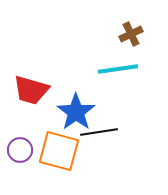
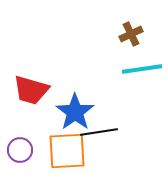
cyan line: moved 24 px right
blue star: moved 1 px left
orange square: moved 8 px right; rotated 18 degrees counterclockwise
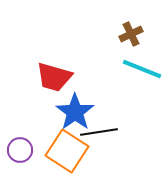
cyan line: rotated 30 degrees clockwise
red trapezoid: moved 23 px right, 13 px up
orange square: rotated 36 degrees clockwise
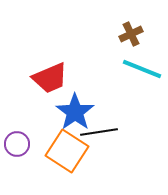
red trapezoid: moved 4 px left, 1 px down; rotated 39 degrees counterclockwise
purple circle: moved 3 px left, 6 px up
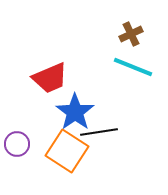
cyan line: moved 9 px left, 2 px up
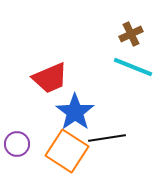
black line: moved 8 px right, 6 px down
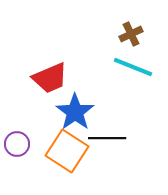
black line: rotated 9 degrees clockwise
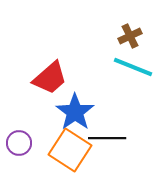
brown cross: moved 1 px left, 2 px down
red trapezoid: rotated 18 degrees counterclockwise
purple circle: moved 2 px right, 1 px up
orange square: moved 3 px right, 1 px up
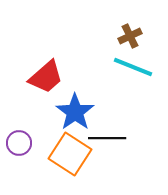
red trapezoid: moved 4 px left, 1 px up
orange square: moved 4 px down
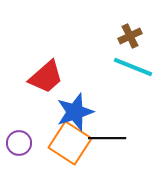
blue star: rotated 18 degrees clockwise
orange square: moved 11 px up
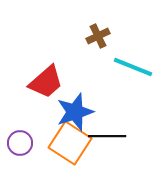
brown cross: moved 32 px left
red trapezoid: moved 5 px down
black line: moved 2 px up
purple circle: moved 1 px right
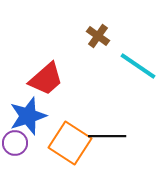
brown cross: rotated 30 degrees counterclockwise
cyan line: moved 5 px right, 1 px up; rotated 12 degrees clockwise
red trapezoid: moved 3 px up
blue star: moved 47 px left, 4 px down
purple circle: moved 5 px left
